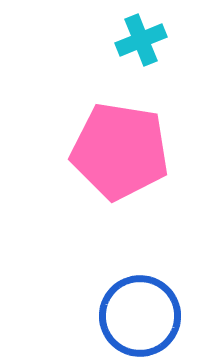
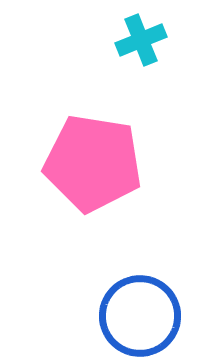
pink pentagon: moved 27 px left, 12 px down
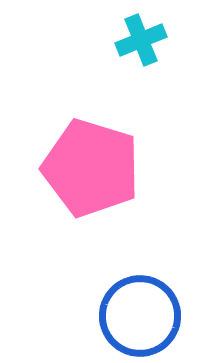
pink pentagon: moved 2 px left, 5 px down; rotated 8 degrees clockwise
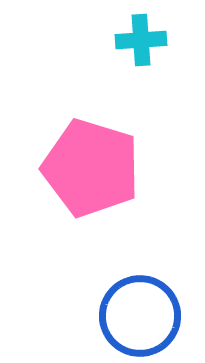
cyan cross: rotated 18 degrees clockwise
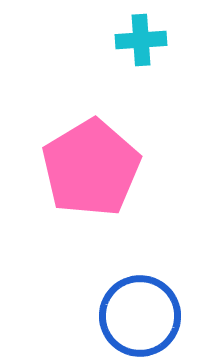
pink pentagon: rotated 24 degrees clockwise
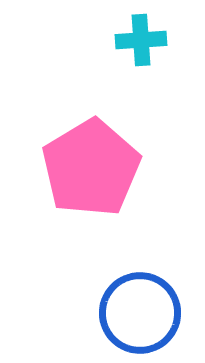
blue circle: moved 3 px up
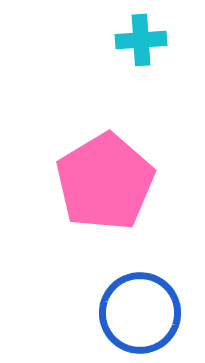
pink pentagon: moved 14 px right, 14 px down
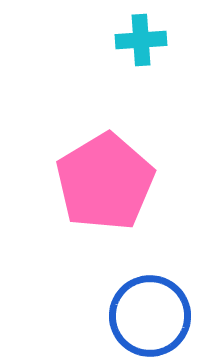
blue circle: moved 10 px right, 3 px down
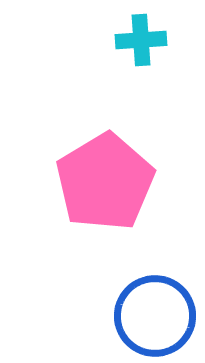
blue circle: moved 5 px right
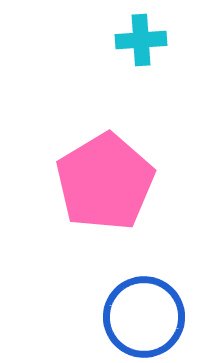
blue circle: moved 11 px left, 1 px down
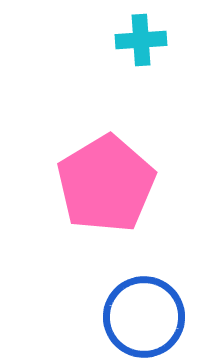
pink pentagon: moved 1 px right, 2 px down
